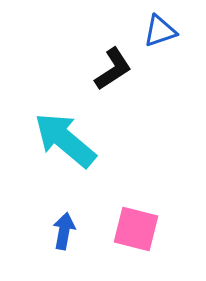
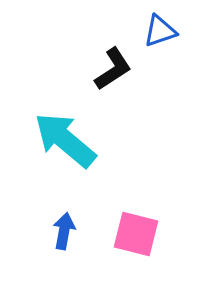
pink square: moved 5 px down
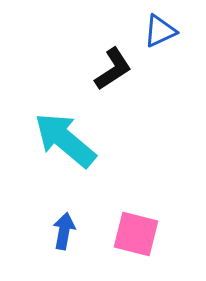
blue triangle: rotated 6 degrees counterclockwise
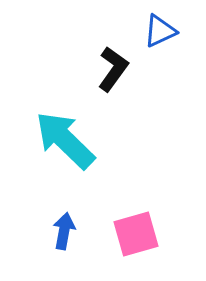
black L-shape: rotated 21 degrees counterclockwise
cyan arrow: rotated 4 degrees clockwise
pink square: rotated 30 degrees counterclockwise
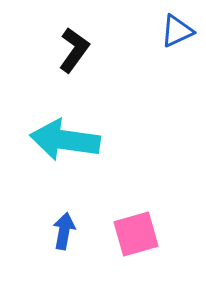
blue triangle: moved 17 px right
black L-shape: moved 39 px left, 19 px up
cyan arrow: rotated 36 degrees counterclockwise
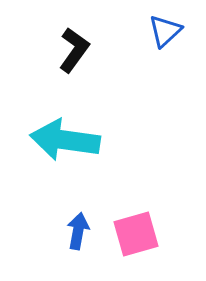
blue triangle: moved 12 px left; rotated 18 degrees counterclockwise
blue arrow: moved 14 px right
